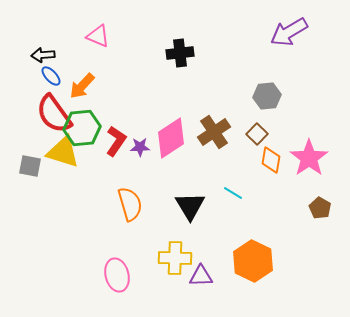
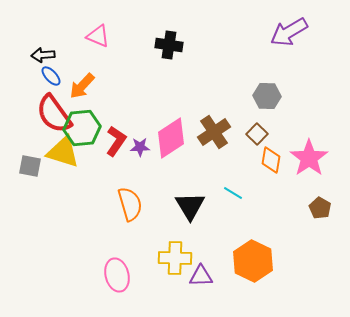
black cross: moved 11 px left, 8 px up; rotated 16 degrees clockwise
gray hexagon: rotated 8 degrees clockwise
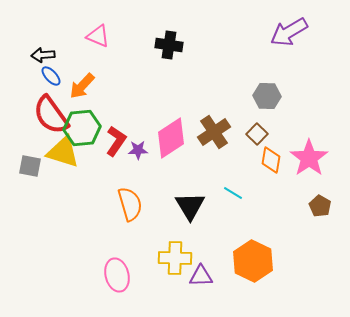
red semicircle: moved 3 px left, 1 px down
purple star: moved 2 px left, 3 px down
brown pentagon: moved 2 px up
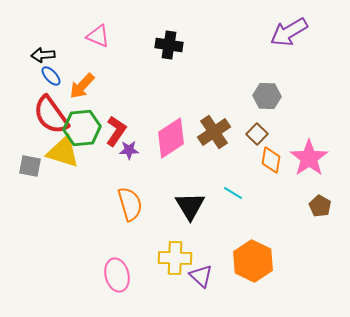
red L-shape: moved 10 px up
purple star: moved 9 px left
purple triangle: rotated 45 degrees clockwise
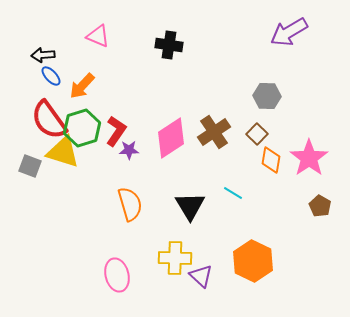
red semicircle: moved 2 px left, 5 px down
green hexagon: rotated 12 degrees counterclockwise
gray square: rotated 10 degrees clockwise
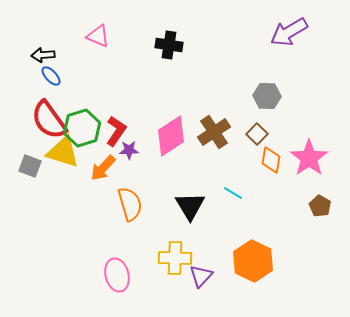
orange arrow: moved 21 px right, 82 px down
pink diamond: moved 2 px up
purple triangle: rotated 30 degrees clockwise
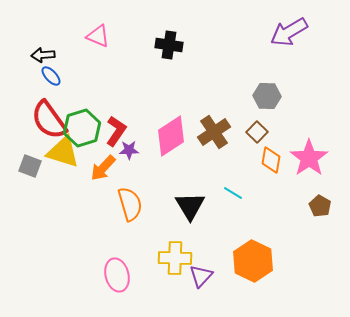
brown square: moved 2 px up
